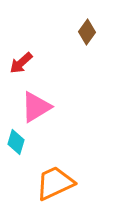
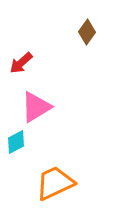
cyan diamond: rotated 45 degrees clockwise
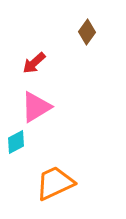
red arrow: moved 13 px right
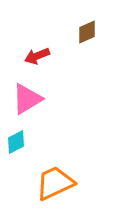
brown diamond: rotated 30 degrees clockwise
red arrow: moved 3 px right, 7 px up; rotated 20 degrees clockwise
pink triangle: moved 9 px left, 8 px up
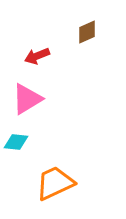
cyan diamond: rotated 35 degrees clockwise
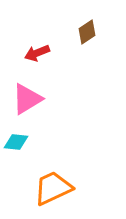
brown diamond: rotated 10 degrees counterclockwise
red arrow: moved 3 px up
orange trapezoid: moved 2 px left, 5 px down
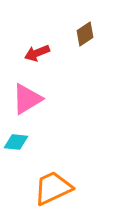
brown diamond: moved 2 px left, 2 px down
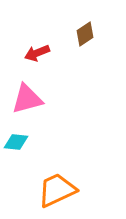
pink triangle: rotated 16 degrees clockwise
orange trapezoid: moved 4 px right, 2 px down
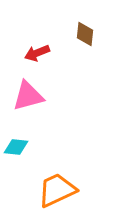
brown diamond: rotated 50 degrees counterclockwise
pink triangle: moved 1 px right, 3 px up
cyan diamond: moved 5 px down
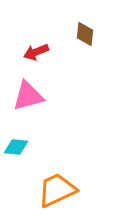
red arrow: moved 1 px left, 1 px up
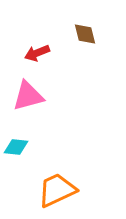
brown diamond: rotated 20 degrees counterclockwise
red arrow: moved 1 px right, 1 px down
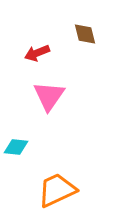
pink triangle: moved 21 px right; rotated 40 degrees counterclockwise
